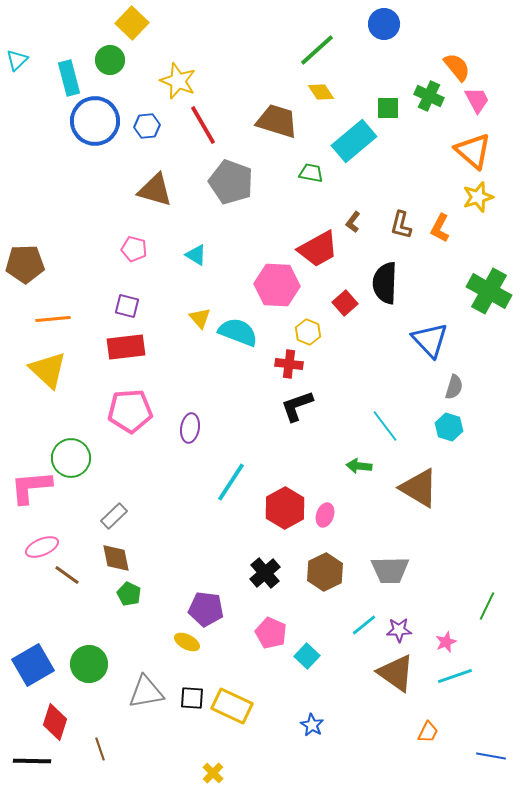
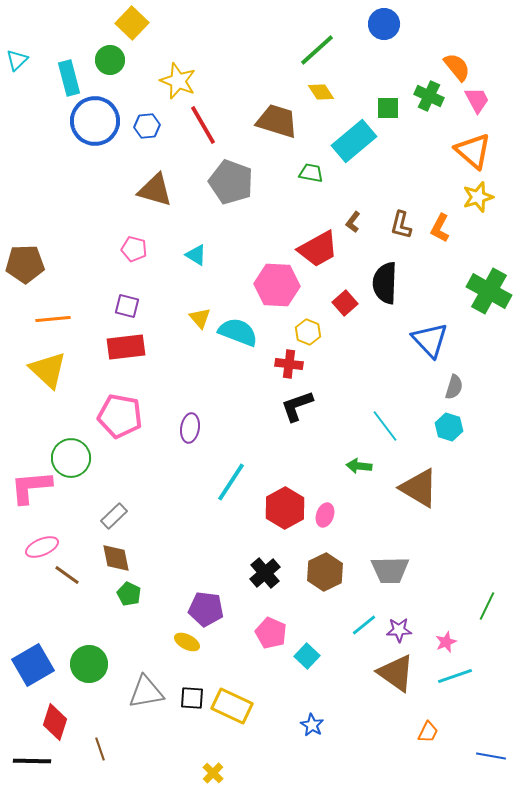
pink pentagon at (130, 411): moved 10 px left, 5 px down; rotated 15 degrees clockwise
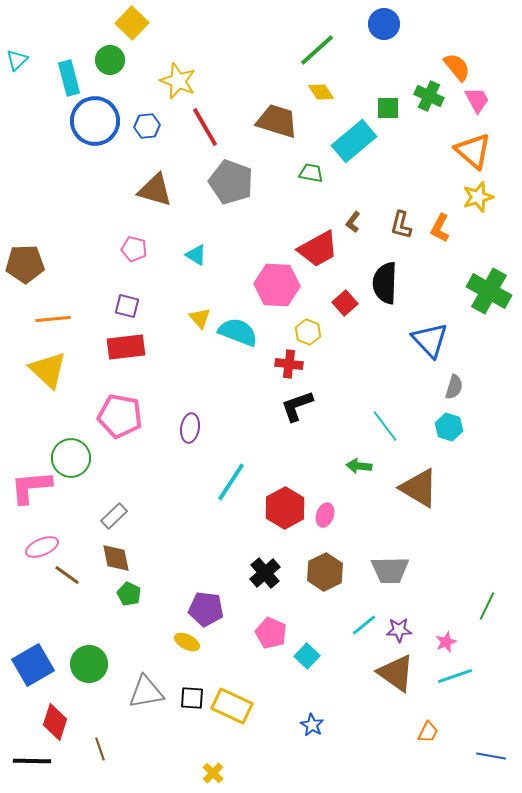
red line at (203, 125): moved 2 px right, 2 px down
